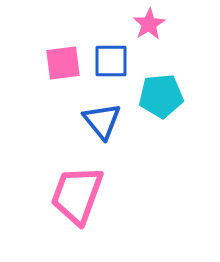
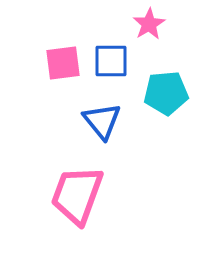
cyan pentagon: moved 5 px right, 3 px up
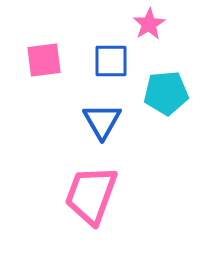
pink square: moved 19 px left, 3 px up
blue triangle: rotated 9 degrees clockwise
pink trapezoid: moved 14 px right
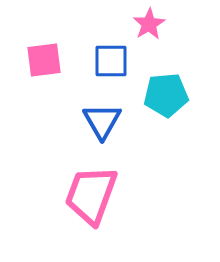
cyan pentagon: moved 2 px down
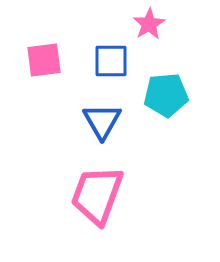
pink trapezoid: moved 6 px right
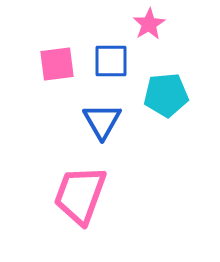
pink square: moved 13 px right, 4 px down
pink trapezoid: moved 17 px left
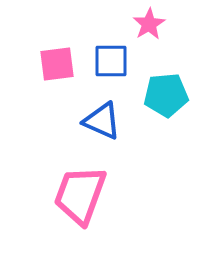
blue triangle: rotated 36 degrees counterclockwise
